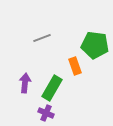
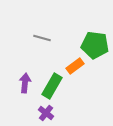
gray line: rotated 36 degrees clockwise
orange rectangle: rotated 72 degrees clockwise
green rectangle: moved 2 px up
purple cross: rotated 14 degrees clockwise
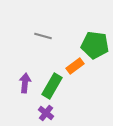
gray line: moved 1 px right, 2 px up
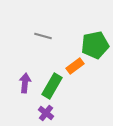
green pentagon: rotated 20 degrees counterclockwise
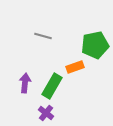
orange rectangle: moved 1 px down; rotated 18 degrees clockwise
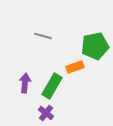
green pentagon: moved 1 px down
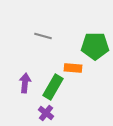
green pentagon: rotated 12 degrees clockwise
orange rectangle: moved 2 px left, 1 px down; rotated 24 degrees clockwise
green rectangle: moved 1 px right, 1 px down
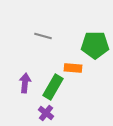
green pentagon: moved 1 px up
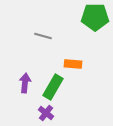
green pentagon: moved 28 px up
orange rectangle: moved 4 px up
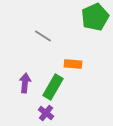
green pentagon: rotated 24 degrees counterclockwise
gray line: rotated 18 degrees clockwise
